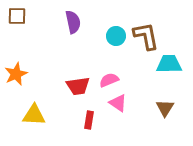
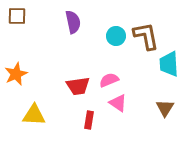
cyan trapezoid: rotated 92 degrees counterclockwise
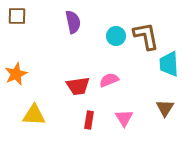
pink triangle: moved 6 px right, 15 px down; rotated 24 degrees clockwise
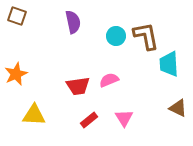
brown square: rotated 18 degrees clockwise
brown triangle: moved 13 px right; rotated 36 degrees counterclockwise
red rectangle: rotated 42 degrees clockwise
